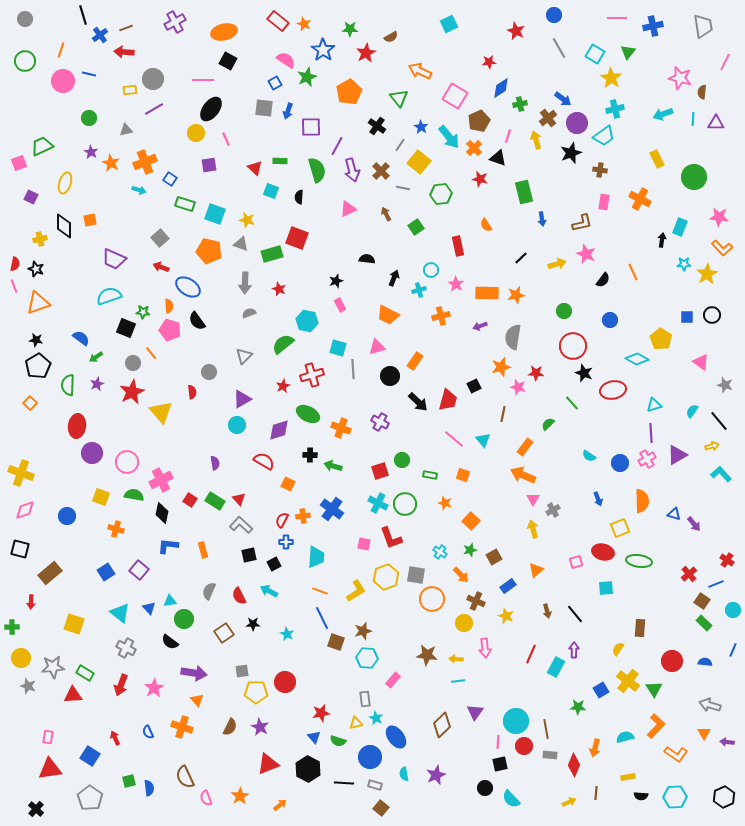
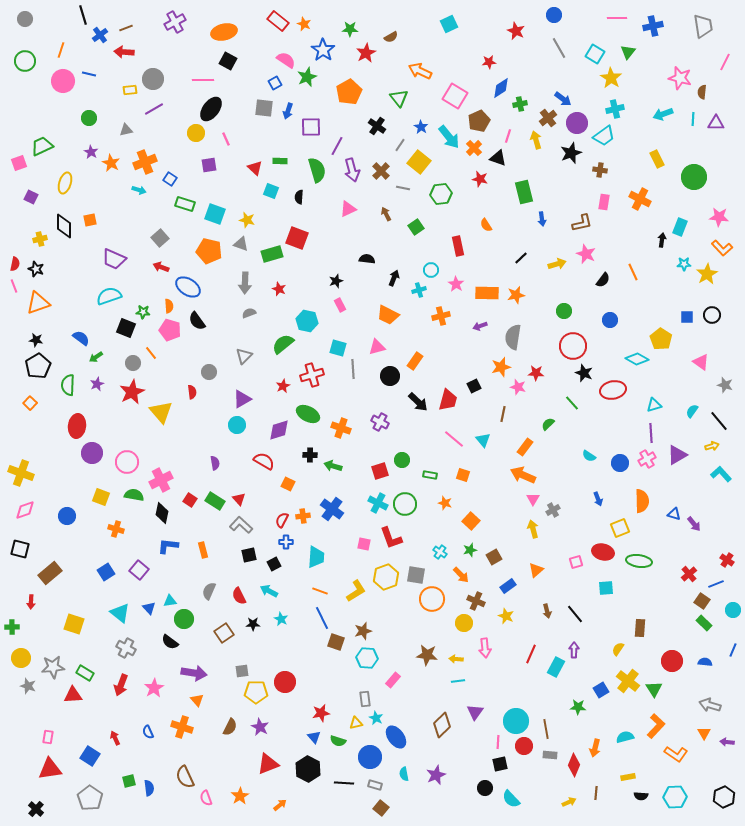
cyan star at (287, 634): moved 6 px left, 15 px up
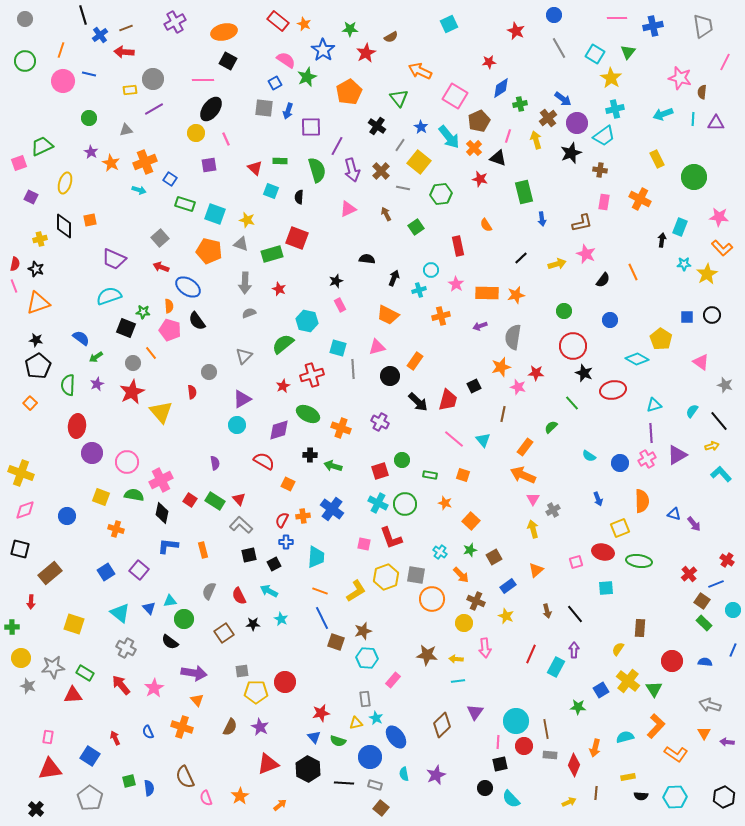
green semicircle at (548, 424): moved 3 px right, 3 px down
red arrow at (121, 685): rotated 120 degrees clockwise
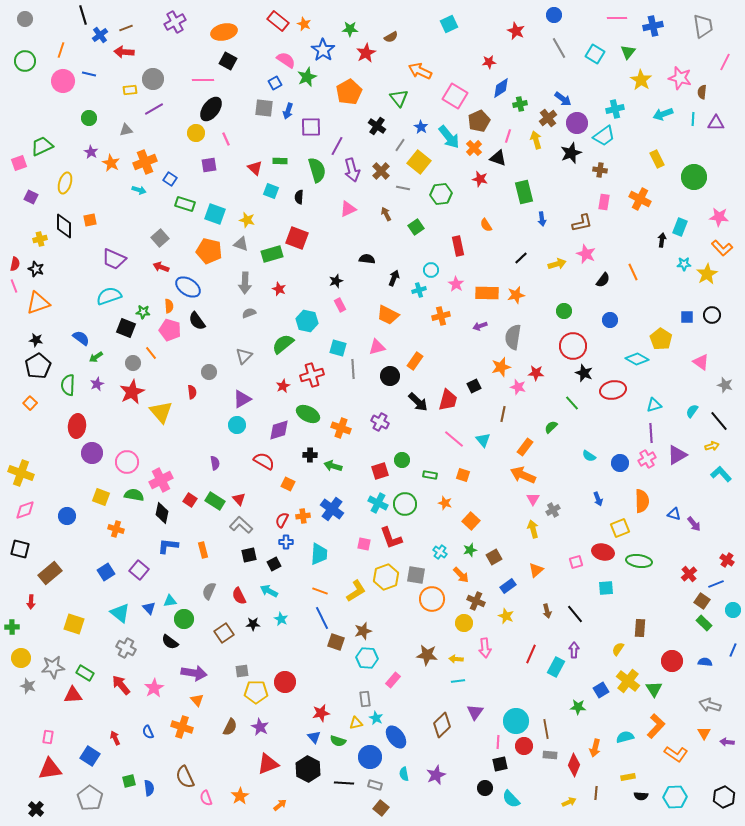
yellow star at (611, 78): moved 30 px right, 2 px down
cyan trapezoid at (316, 557): moved 3 px right, 3 px up
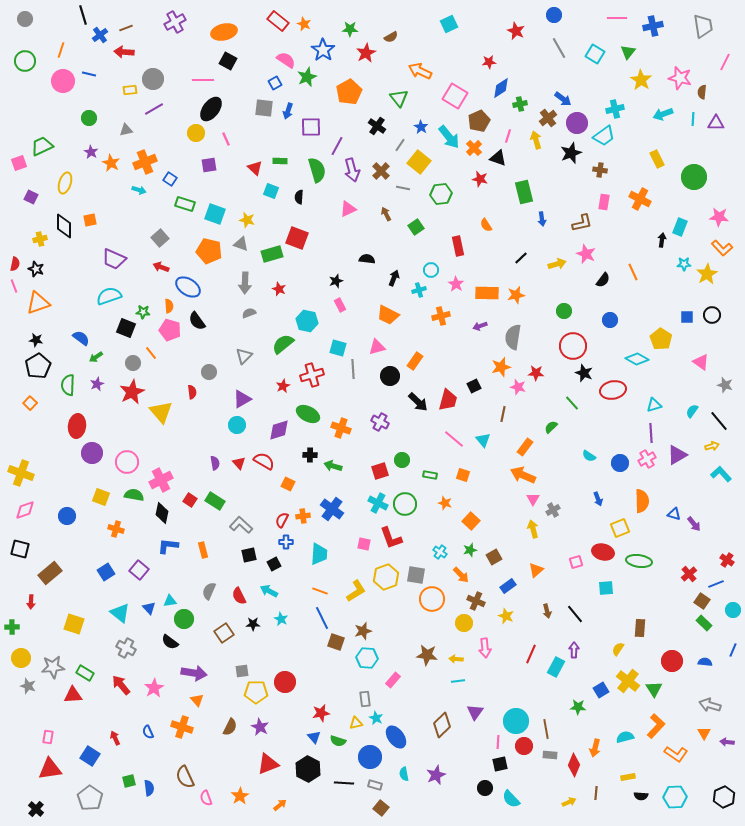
red triangle at (239, 499): moved 36 px up
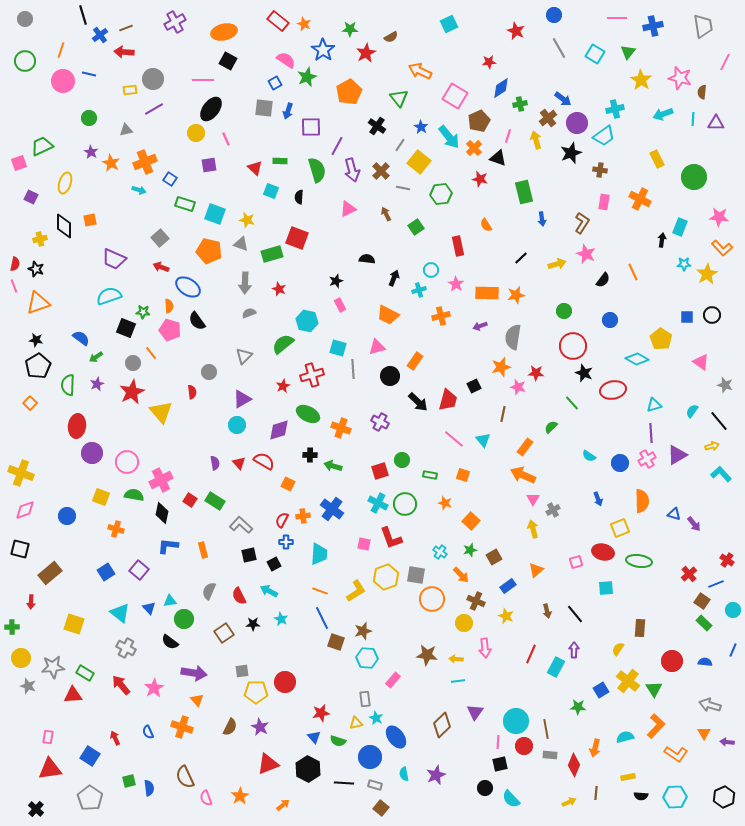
brown L-shape at (582, 223): rotated 45 degrees counterclockwise
orange arrow at (280, 805): moved 3 px right
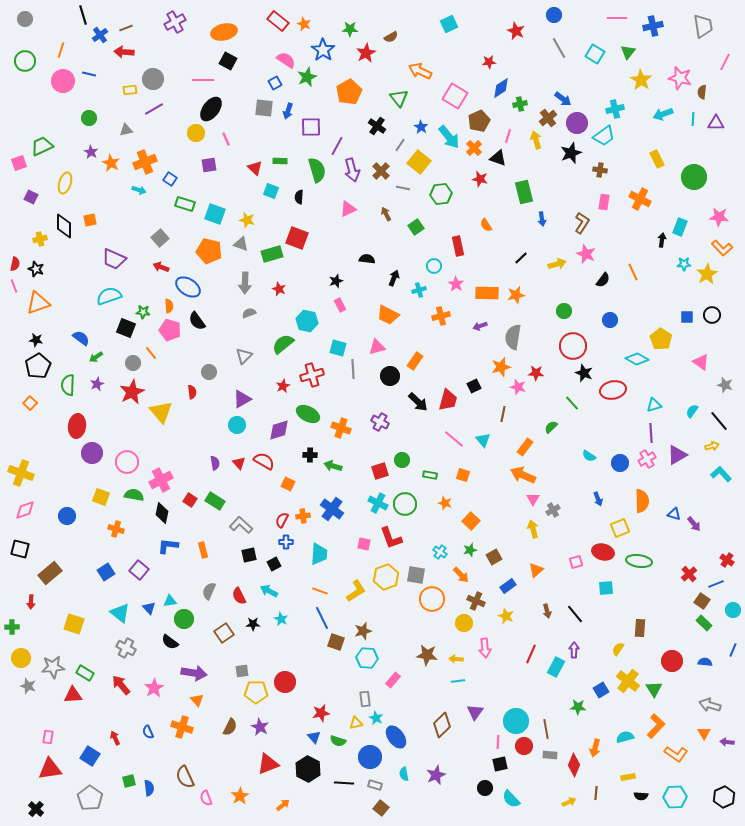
cyan circle at (431, 270): moved 3 px right, 4 px up
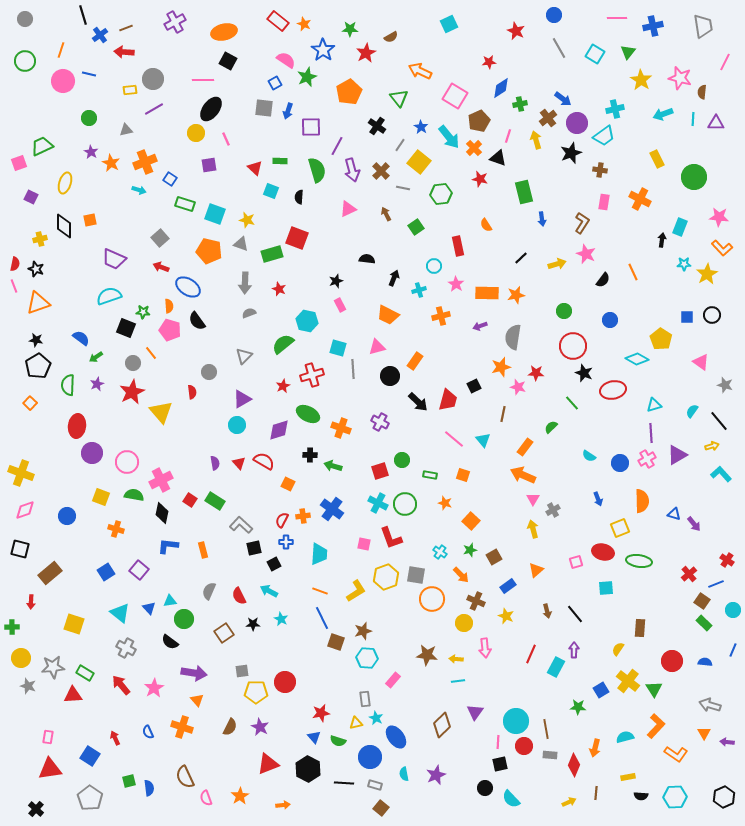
black square at (249, 555): moved 5 px right, 7 px up
orange arrow at (283, 805): rotated 32 degrees clockwise
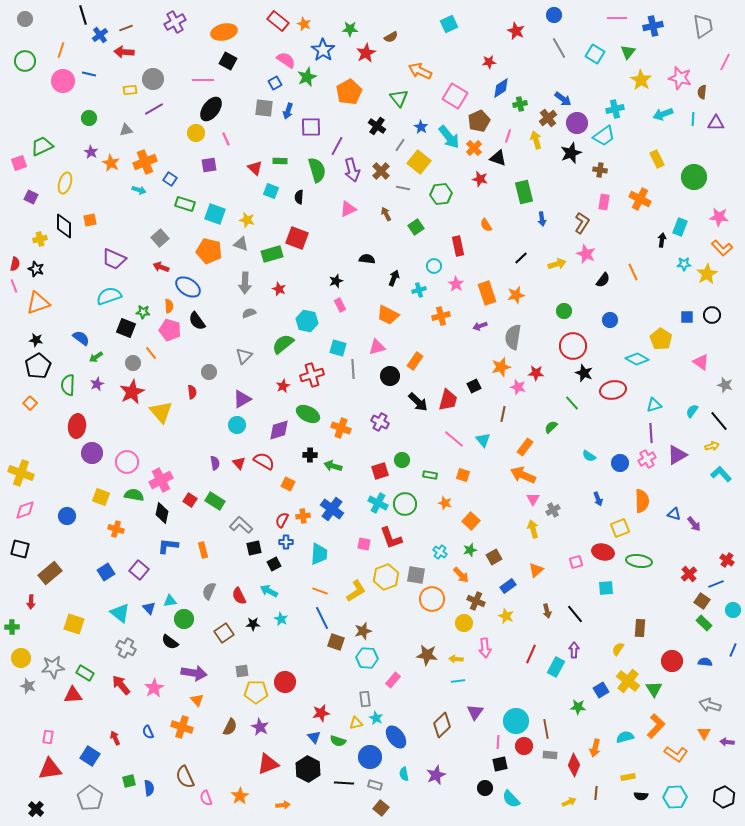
orange rectangle at (487, 293): rotated 70 degrees clockwise
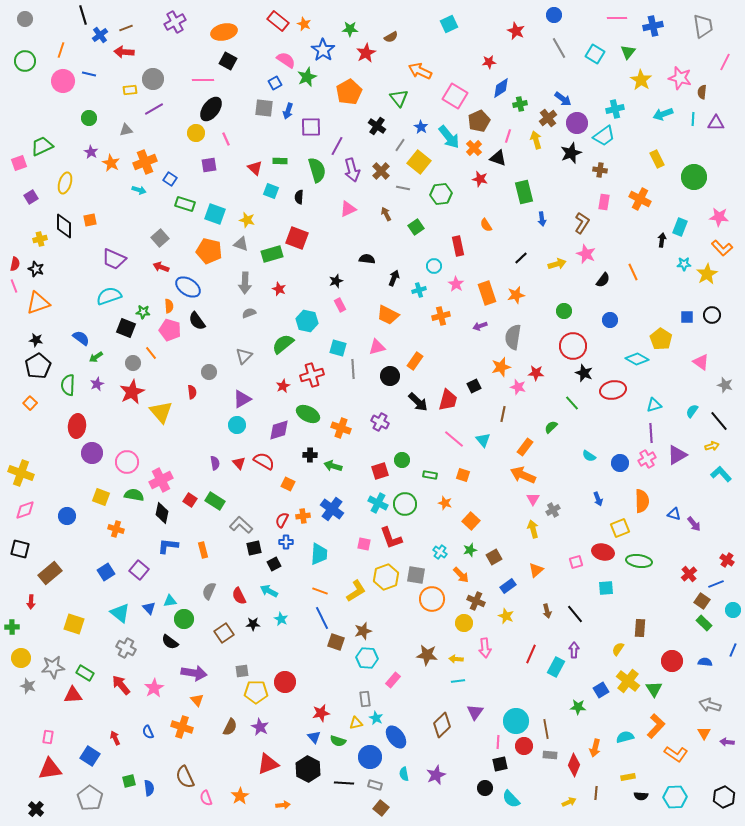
purple square at (31, 197): rotated 32 degrees clockwise
